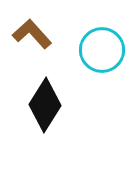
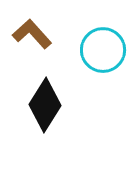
cyan circle: moved 1 px right
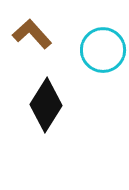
black diamond: moved 1 px right
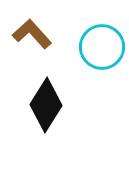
cyan circle: moved 1 px left, 3 px up
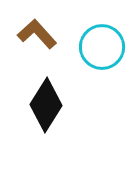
brown L-shape: moved 5 px right
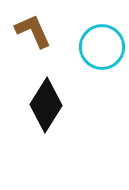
brown L-shape: moved 4 px left, 3 px up; rotated 18 degrees clockwise
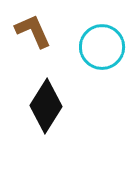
black diamond: moved 1 px down
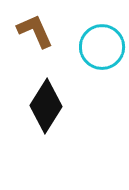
brown L-shape: moved 2 px right
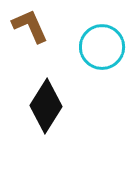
brown L-shape: moved 5 px left, 5 px up
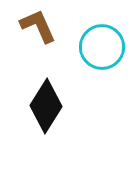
brown L-shape: moved 8 px right
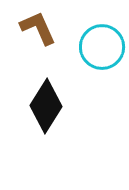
brown L-shape: moved 2 px down
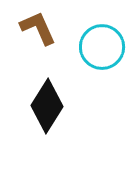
black diamond: moved 1 px right
